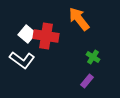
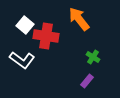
white square: moved 2 px left, 9 px up
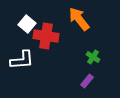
white square: moved 2 px right, 1 px up
white L-shape: rotated 40 degrees counterclockwise
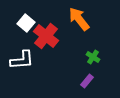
white square: moved 1 px left, 1 px up
red cross: rotated 30 degrees clockwise
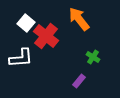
white L-shape: moved 1 px left, 2 px up
purple rectangle: moved 8 px left
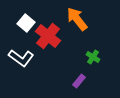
orange arrow: moved 2 px left
red cross: moved 2 px right
white L-shape: rotated 40 degrees clockwise
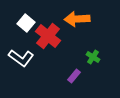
orange arrow: rotated 55 degrees counterclockwise
purple rectangle: moved 5 px left, 5 px up
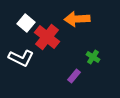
red cross: moved 1 px left, 1 px down
white L-shape: rotated 10 degrees counterclockwise
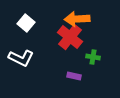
red cross: moved 23 px right
green cross: rotated 24 degrees counterclockwise
purple rectangle: rotated 64 degrees clockwise
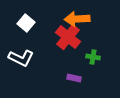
red cross: moved 2 px left
purple rectangle: moved 2 px down
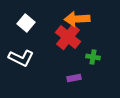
purple rectangle: rotated 24 degrees counterclockwise
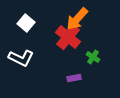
orange arrow: rotated 45 degrees counterclockwise
green cross: rotated 24 degrees clockwise
